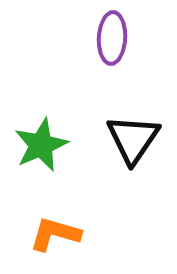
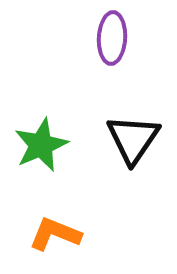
orange L-shape: rotated 6 degrees clockwise
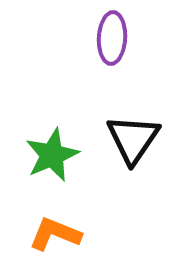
green star: moved 11 px right, 10 px down
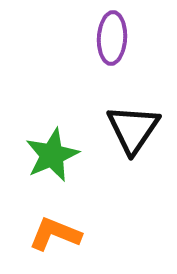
black triangle: moved 10 px up
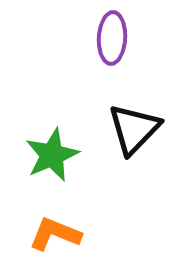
black triangle: moved 1 px right; rotated 10 degrees clockwise
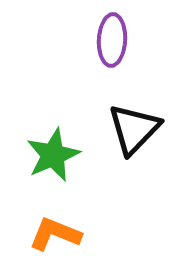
purple ellipse: moved 2 px down
green star: moved 1 px right
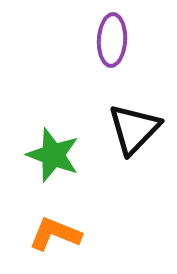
green star: rotated 28 degrees counterclockwise
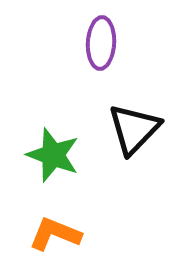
purple ellipse: moved 11 px left, 3 px down
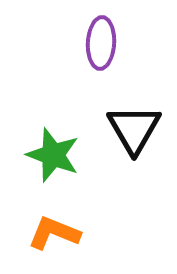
black triangle: rotated 14 degrees counterclockwise
orange L-shape: moved 1 px left, 1 px up
